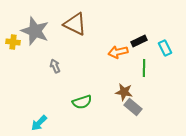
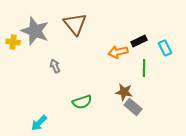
brown triangle: rotated 25 degrees clockwise
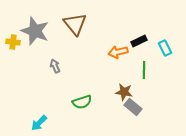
green line: moved 2 px down
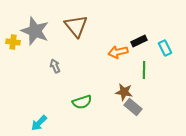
brown triangle: moved 1 px right, 2 px down
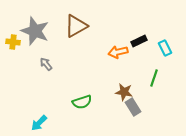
brown triangle: rotated 40 degrees clockwise
gray arrow: moved 9 px left, 2 px up; rotated 16 degrees counterclockwise
green line: moved 10 px right, 8 px down; rotated 18 degrees clockwise
gray rectangle: rotated 18 degrees clockwise
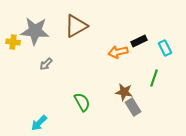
gray star: rotated 16 degrees counterclockwise
gray arrow: rotated 96 degrees counterclockwise
green semicircle: rotated 102 degrees counterclockwise
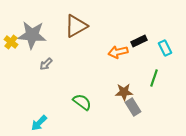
gray star: moved 3 px left, 4 px down
yellow cross: moved 2 px left; rotated 32 degrees clockwise
brown star: rotated 12 degrees counterclockwise
green semicircle: rotated 24 degrees counterclockwise
